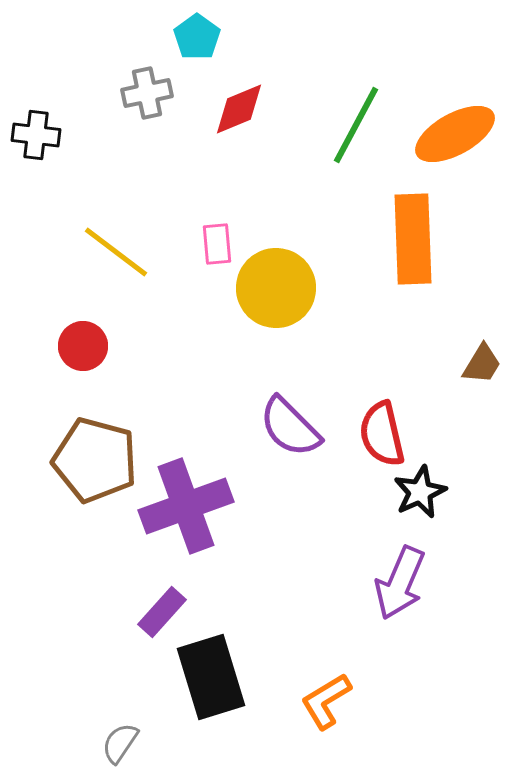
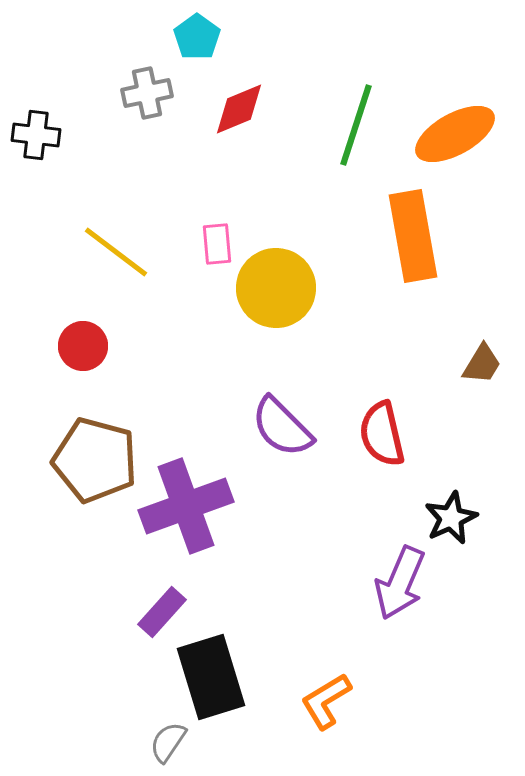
green line: rotated 10 degrees counterclockwise
orange rectangle: moved 3 px up; rotated 8 degrees counterclockwise
purple semicircle: moved 8 px left
black star: moved 31 px right, 26 px down
gray semicircle: moved 48 px right, 1 px up
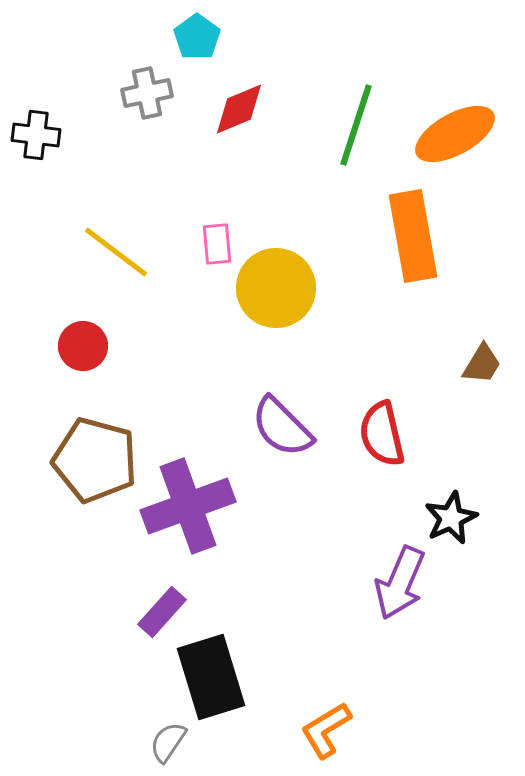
purple cross: moved 2 px right
orange L-shape: moved 29 px down
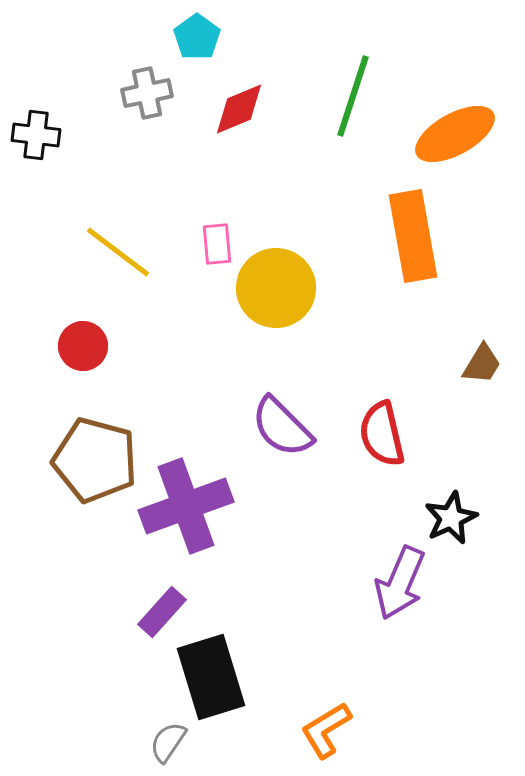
green line: moved 3 px left, 29 px up
yellow line: moved 2 px right
purple cross: moved 2 px left
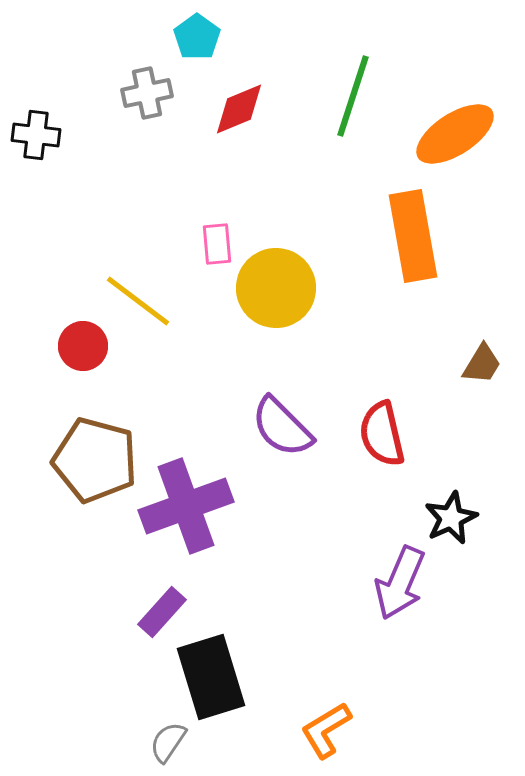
orange ellipse: rotated 4 degrees counterclockwise
yellow line: moved 20 px right, 49 px down
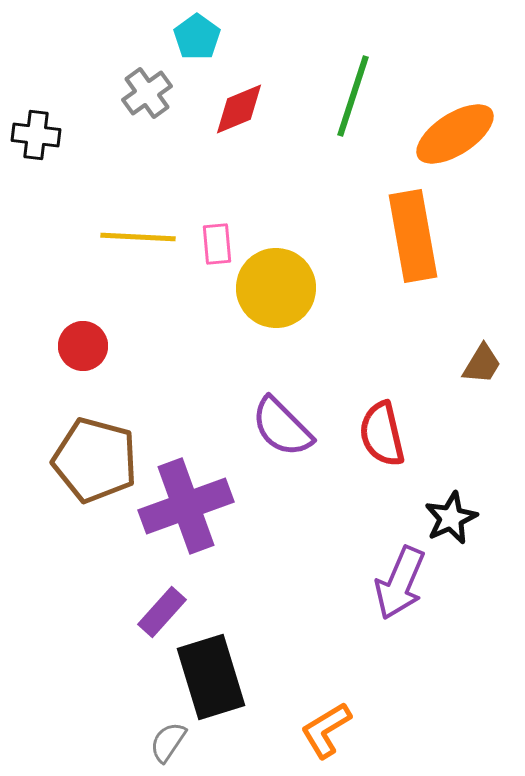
gray cross: rotated 24 degrees counterclockwise
yellow line: moved 64 px up; rotated 34 degrees counterclockwise
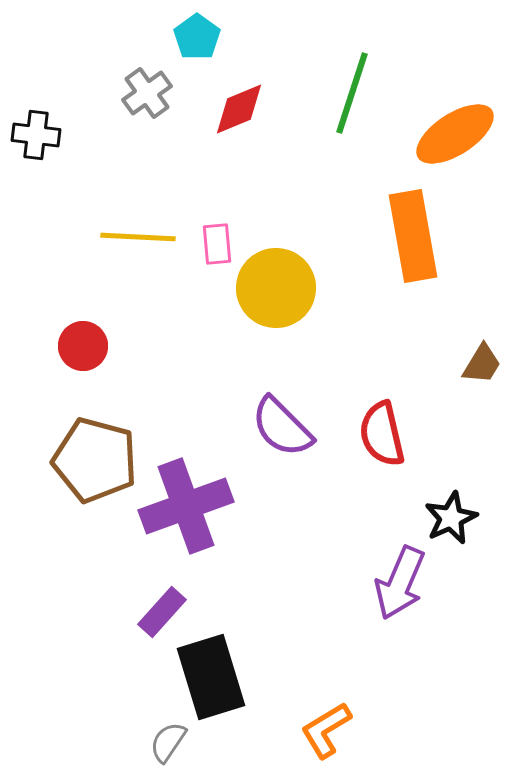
green line: moved 1 px left, 3 px up
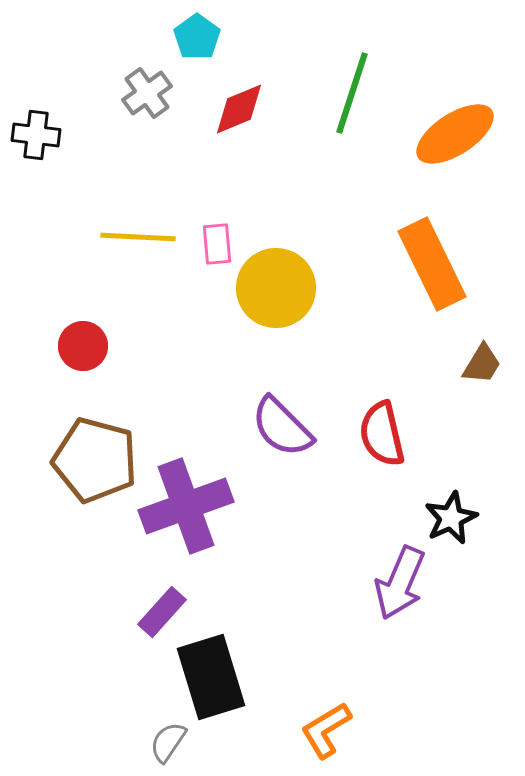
orange rectangle: moved 19 px right, 28 px down; rotated 16 degrees counterclockwise
